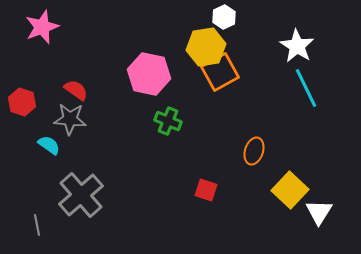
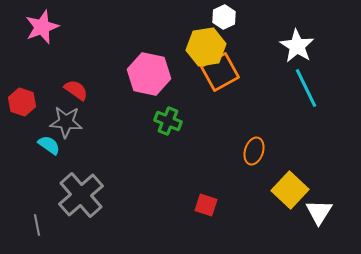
gray star: moved 4 px left, 3 px down
red square: moved 15 px down
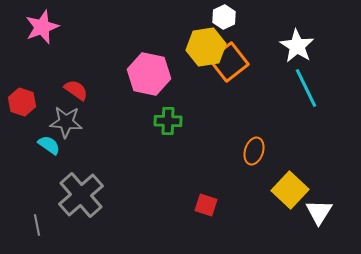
orange square: moved 9 px right, 10 px up; rotated 9 degrees counterclockwise
green cross: rotated 20 degrees counterclockwise
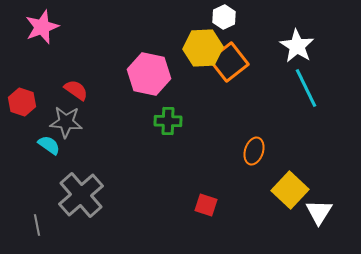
yellow hexagon: moved 3 px left, 1 px down; rotated 6 degrees clockwise
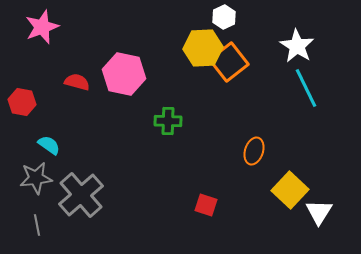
pink hexagon: moved 25 px left
red semicircle: moved 1 px right, 8 px up; rotated 20 degrees counterclockwise
red hexagon: rotated 8 degrees counterclockwise
gray star: moved 30 px left, 56 px down; rotated 12 degrees counterclockwise
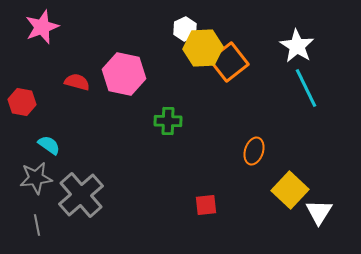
white hexagon: moved 39 px left, 12 px down
red square: rotated 25 degrees counterclockwise
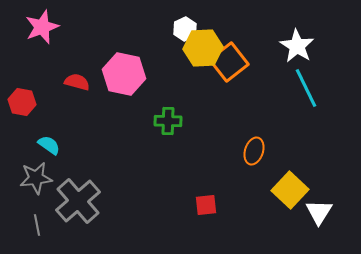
gray cross: moved 3 px left, 6 px down
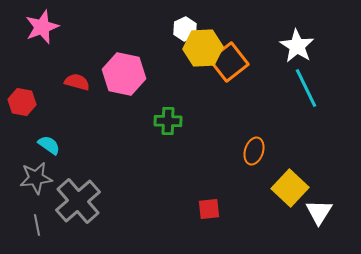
yellow square: moved 2 px up
red square: moved 3 px right, 4 px down
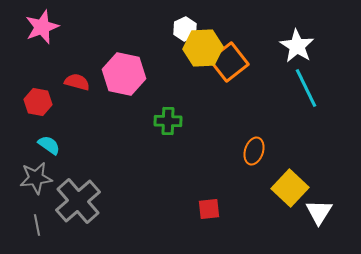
red hexagon: moved 16 px right
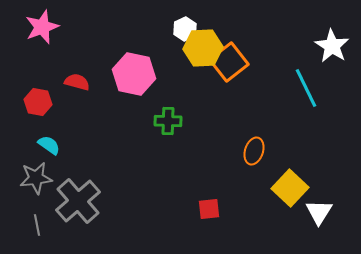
white star: moved 35 px right
pink hexagon: moved 10 px right
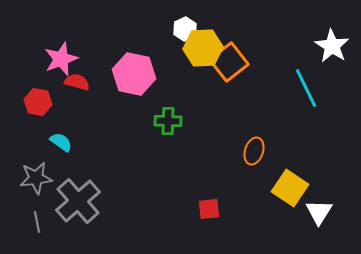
pink star: moved 19 px right, 32 px down
cyan semicircle: moved 12 px right, 3 px up
yellow square: rotated 9 degrees counterclockwise
gray line: moved 3 px up
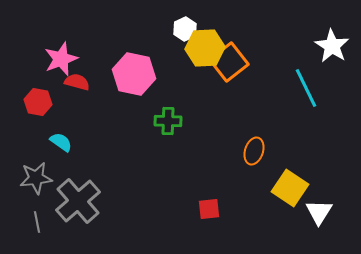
yellow hexagon: moved 2 px right
